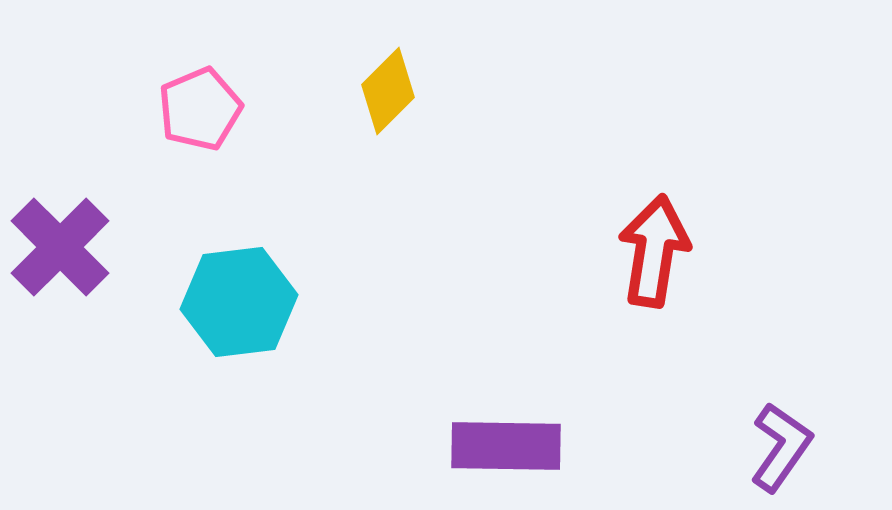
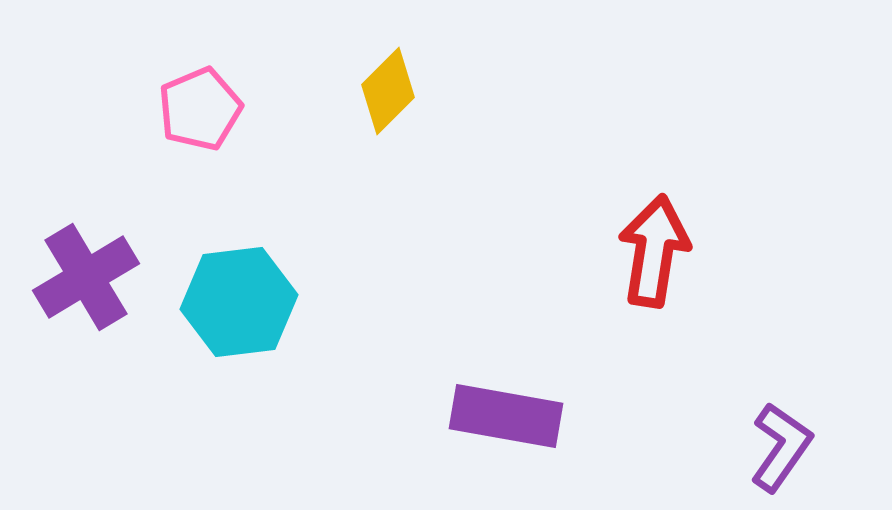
purple cross: moved 26 px right, 30 px down; rotated 14 degrees clockwise
purple rectangle: moved 30 px up; rotated 9 degrees clockwise
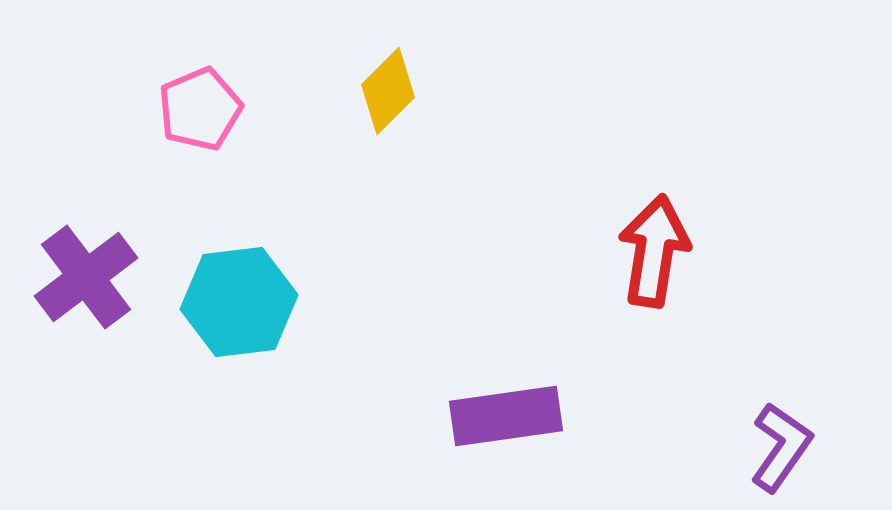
purple cross: rotated 6 degrees counterclockwise
purple rectangle: rotated 18 degrees counterclockwise
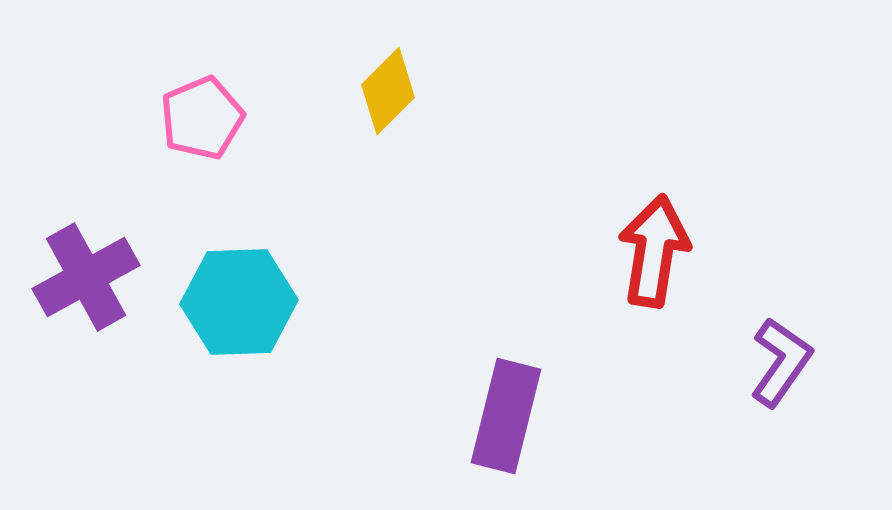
pink pentagon: moved 2 px right, 9 px down
purple cross: rotated 8 degrees clockwise
cyan hexagon: rotated 5 degrees clockwise
purple rectangle: rotated 68 degrees counterclockwise
purple L-shape: moved 85 px up
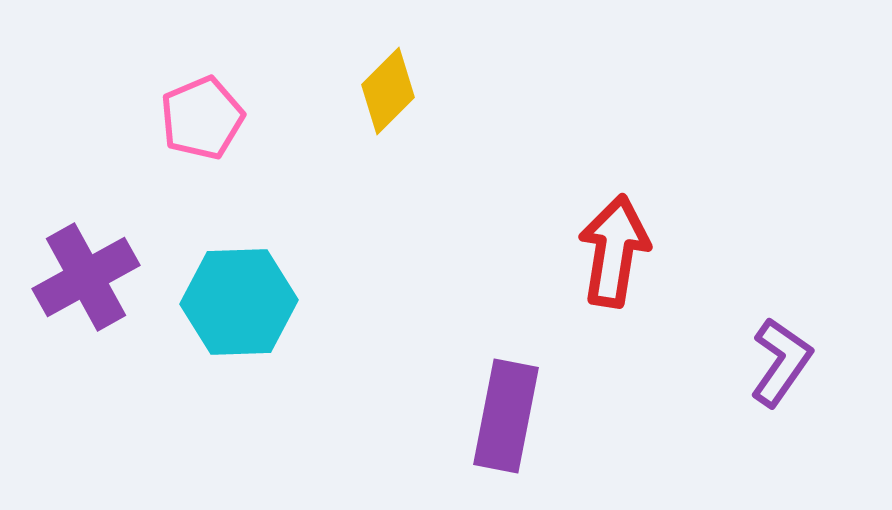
red arrow: moved 40 px left
purple rectangle: rotated 3 degrees counterclockwise
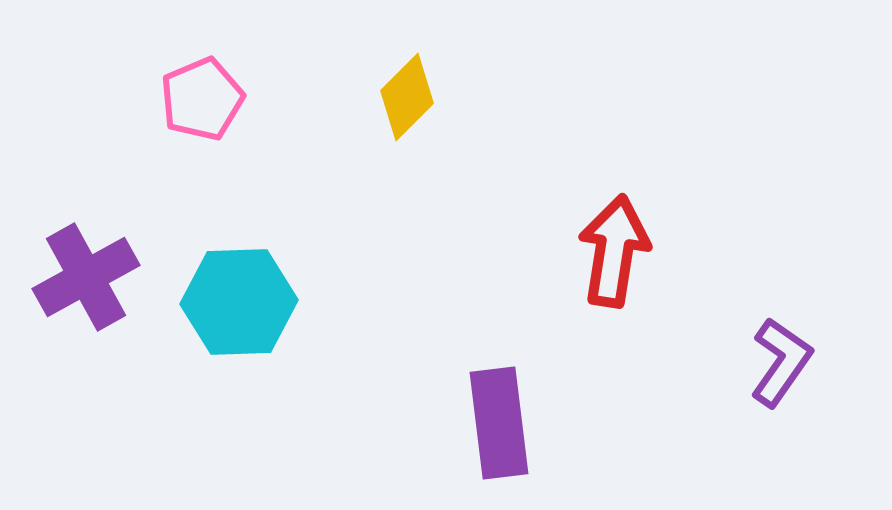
yellow diamond: moved 19 px right, 6 px down
pink pentagon: moved 19 px up
purple rectangle: moved 7 px left, 7 px down; rotated 18 degrees counterclockwise
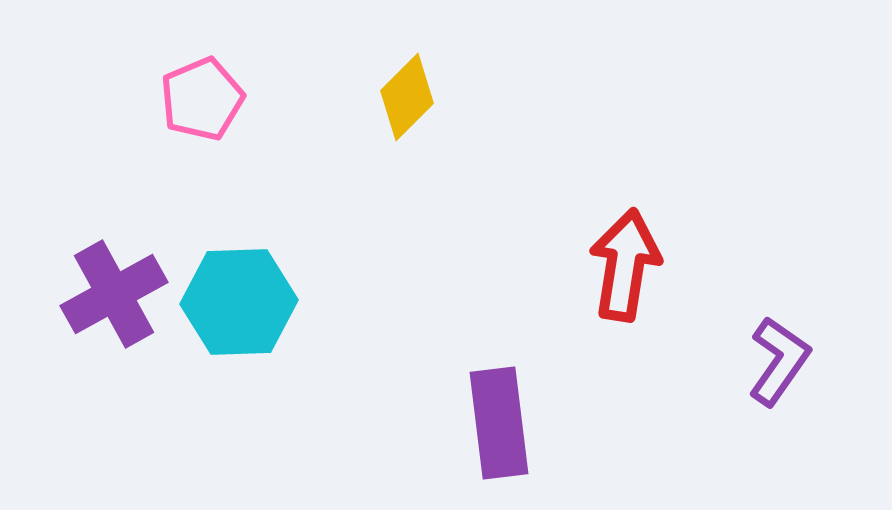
red arrow: moved 11 px right, 14 px down
purple cross: moved 28 px right, 17 px down
purple L-shape: moved 2 px left, 1 px up
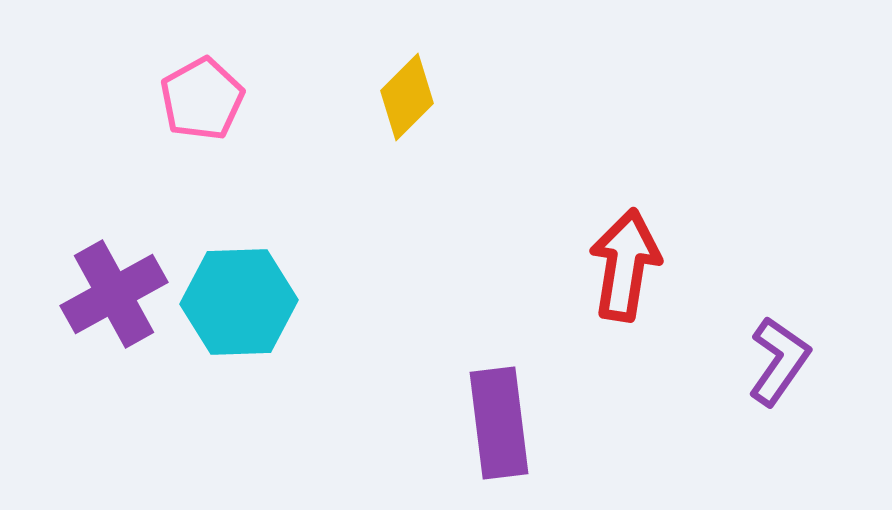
pink pentagon: rotated 6 degrees counterclockwise
